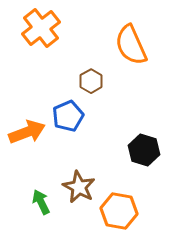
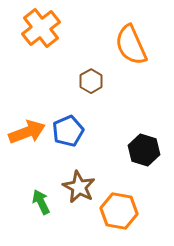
blue pentagon: moved 15 px down
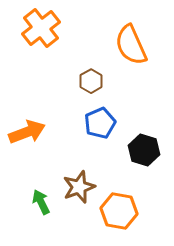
blue pentagon: moved 32 px right, 8 px up
brown star: rotated 24 degrees clockwise
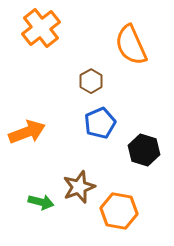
green arrow: rotated 130 degrees clockwise
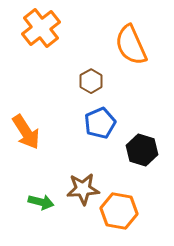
orange arrow: moved 1 px left; rotated 78 degrees clockwise
black hexagon: moved 2 px left
brown star: moved 4 px right, 2 px down; rotated 16 degrees clockwise
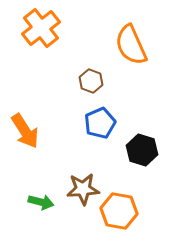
brown hexagon: rotated 10 degrees counterclockwise
orange arrow: moved 1 px left, 1 px up
